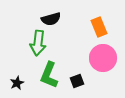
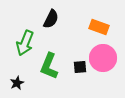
black semicircle: rotated 48 degrees counterclockwise
orange rectangle: rotated 48 degrees counterclockwise
green arrow: moved 13 px left; rotated 15 degrees clockwise
green L-shape: moved 9 px up
black square: moved 3 px right, 14 px up; rotated 16 degrees clockwise
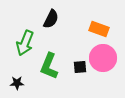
orange rectangle: moved 2 px down
black star: rotated 24 degrees clockwise
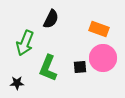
green L-shape: moved 1 px left, 2 px down
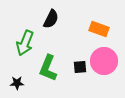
pink circle: moved 1 px right, 3 px down
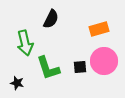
orange rectangle: rotated 36 degrees counterclockwise
green arrow: rotated 35 degrees counterclockwise
green L-shape: rotated 40 degrees counterclockwise
black star: rotated 16 degrees clockwise
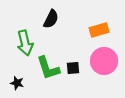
orange rectangle: moved 1 px down
black square: moved 7 px left, 1 px down
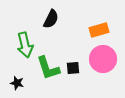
green arrow: moved 2 px down
pink circle: moved 1 px left, 2 px up
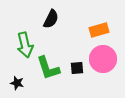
black square: moved 4 px right
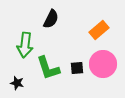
orange rectangle: rotated 24 degrees counterclockwise
green arrow: rotated 20 degrees clockwise
pink circle: moved 5 px down
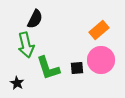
black semicircle: moved 16 px left
green arrow: moved 1 px right; rotated 20 degrees counterclockwise
pink circle: moved 2 px left, 4 px up
black star: rotated 16 degrees clockwise
